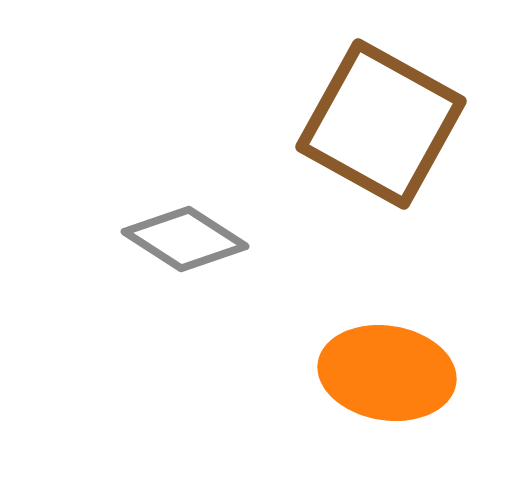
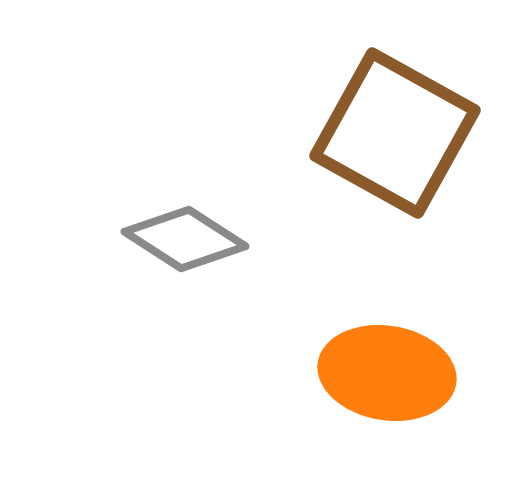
brown square: moved 14 px right, 9 px down
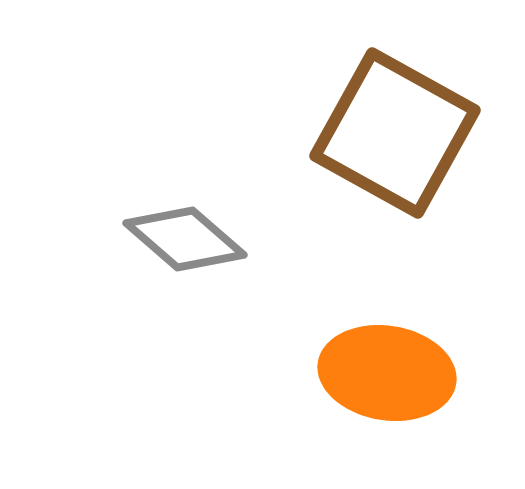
gray diamond: rotated 8 degrees clockwise
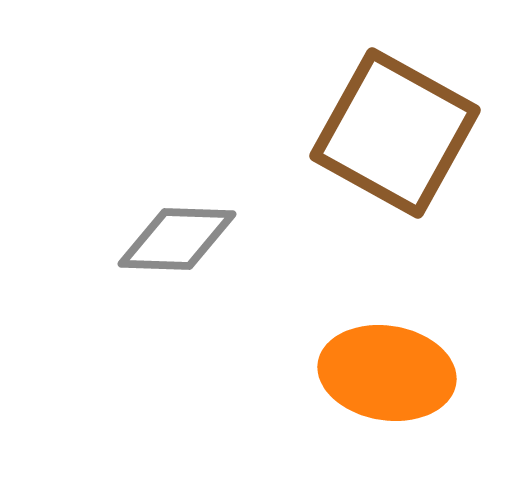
gray diamond: moved 8 px left; rotated 39 degrees counterclockwise
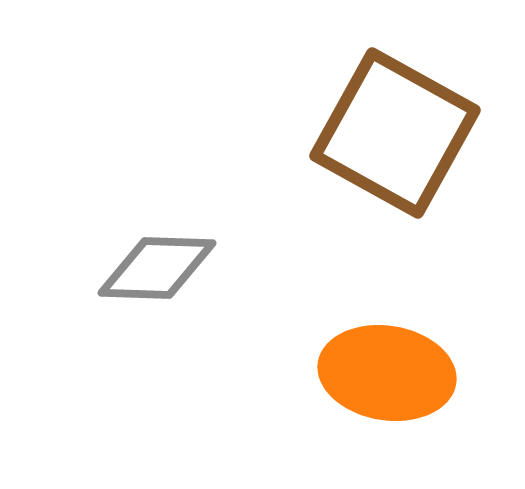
gray diamond: moved 20 px left, 29 px down
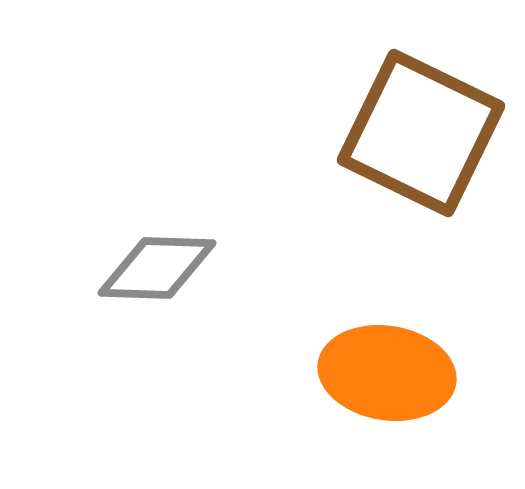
brown square: moved 26 px right; rotated 3 degrees counterclockwise
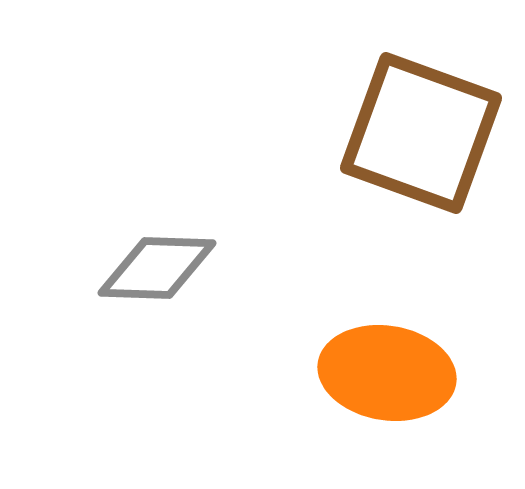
brown square: rotated 6 degrees counterclockwise
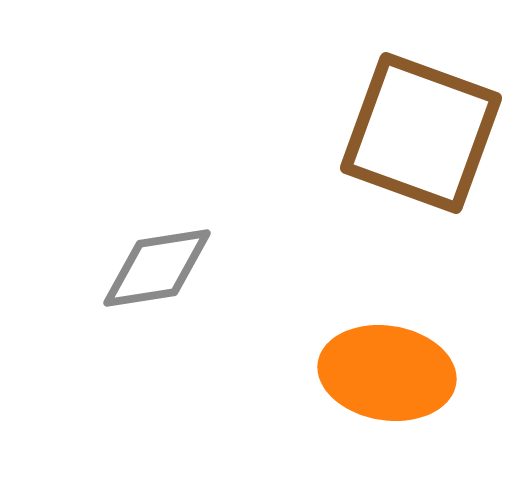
gray diamond: rotated 11 degrees counterclockwise
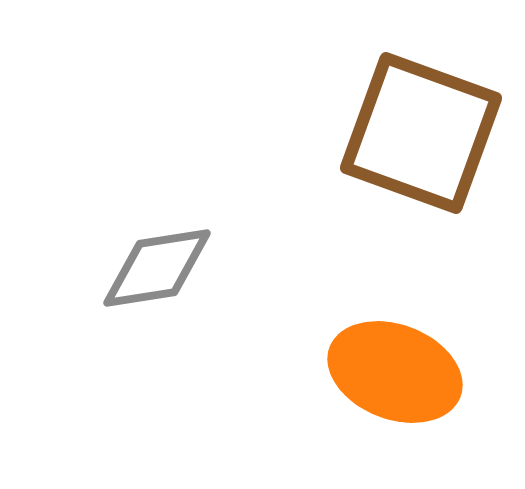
orange ellipse: moved 8 px right, 1 px up; rotated 12 degrees clockwise
